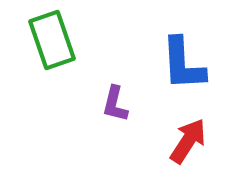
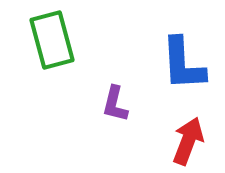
green rectangle: rotated 4 degrees clockwise
red arrow: rotated 12 degrees counterclockwise
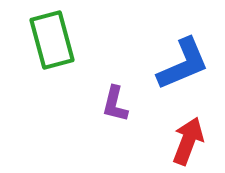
blue L-shape: rotated 110 degrees counterclockwise
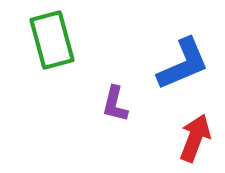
red arrow: moved 7 px right, 3 px up
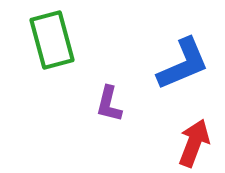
purple L-shape: moved 6 px left
red arrow: moved 1 px left, 5 px down
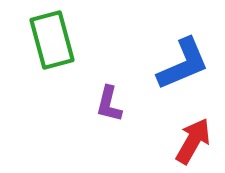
red arrow: moved 1 px left, 2 px up; rotated 9 degrees clockwise
